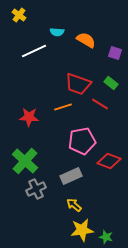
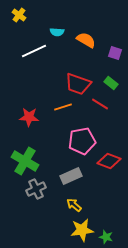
green cross: rotated 12 degrees counterclockwise
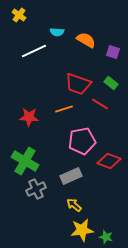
purple square: moved 2 px left, 1 px up
orange line: moved 1 px right, 2 px down
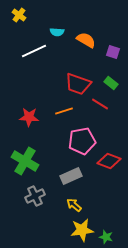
orange line: moved 2 px down
gray cross: moved 1 px left, 7 px down
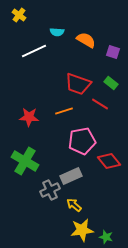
red diamond: rotated 30 degrees clockwise
gray cross: moved 15 px right, 6 px up
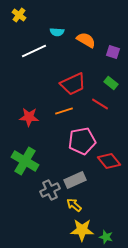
red trapezoid: moved 5 px left; rotated 44 degrees counterclockwise
gray rectangle: moved 4 px right, 4 px down
yellow star: rotated 10 degrees clockwise
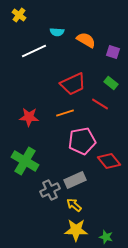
orange line: moved 1 px right, 2 px down
yellow star: moved 6 px left
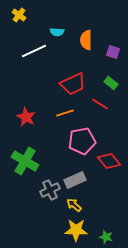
orange semicircle: rotated 120 degrees counterclockwise
red star: moved 3 px left; rotated 24 degrees clockwise
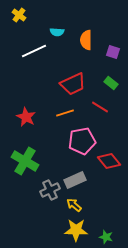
red line: moved 3 px down
